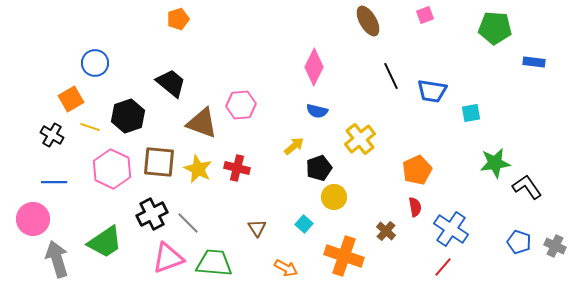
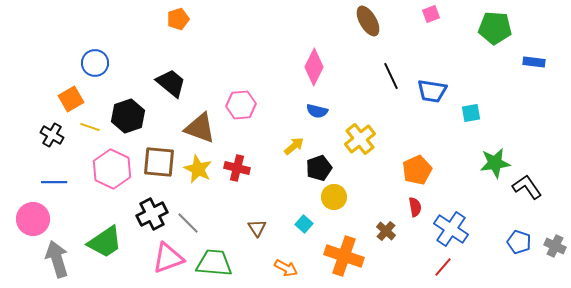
pink square at (425, 15): moved 6 px right, 1 px up
brown triangle at (202, 123): moved 2 px left, 5 px down
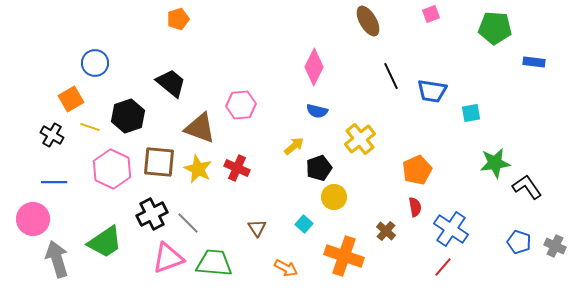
red cross at (237, 168): rotated 10 degrees clockwise
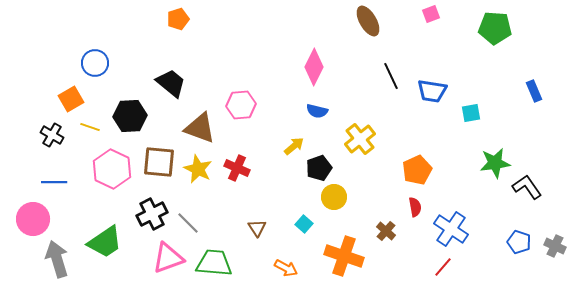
blue rectangle at (534, 62): moved 29 px down; rotated 60 degrees clockwise
black hexagon at (128, 116): moved 2 px right; rotated 16 degrees clockwise
